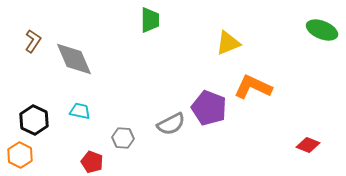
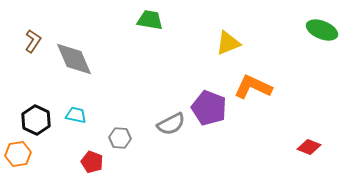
green trapezoid: rotated 80 degrees counterclockwise
cyan trapezoid: moved 4 px left, 4 px down
black hexagon: moved 2 px right
gray hexagon: moved 3 px left
red diamond: moved 1 px right, 2 px down
orange hexagon: moved 2 px left, 1 px up; rotated 25 degrees clockwise
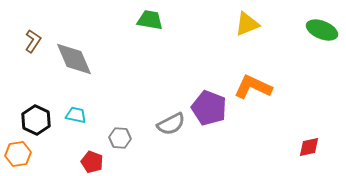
yellow triangle: moved 19 px right, 19 px up
red diamond: rotated 35 degrees counterclockwise
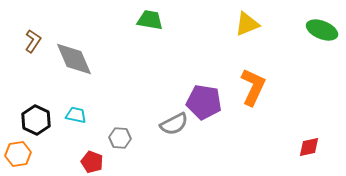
orange L-shape: rotated 90 degrees clockwise
purple pentagon: moved 5 px left, 6 px up; rotated 12 degrees counterclockwise
gray semicircle: moved 3 px right
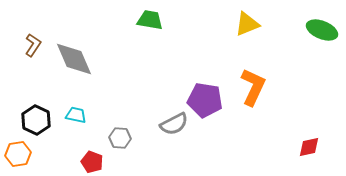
brown L-shape: moved 4 px down
purple pentagon: moved 1 px right, 2 px up
